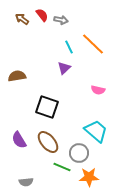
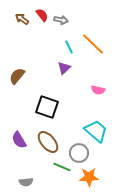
brown semicircle: rotated 42 degrees counterclockwise
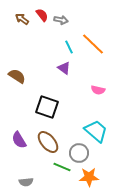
purple triangle: rotated 40 degrees counterclockwise
brown semicircle: rotated 84 degrees clockwise
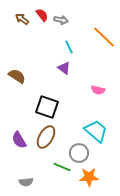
orange line: moved 11 px right, 7 px up
brown ellipse: moved 2 px left, 5 px up; rotated 70 degrees clockwise
